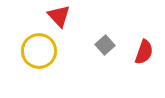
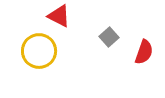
red triangle: rotated 20 degrees counterclockwise
gray square: moved 4 px right, 8 px up
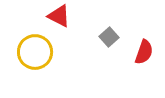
yellow circle: moved 4 px left, 1 px down
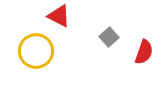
yellow circle: moved 1 px right, 1 px up
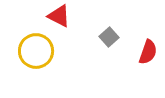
red semicircle: moved 4 px right
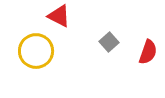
gray square: moved 5 px down
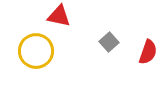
red triangle: rotated 15 degrees counterclockwise
